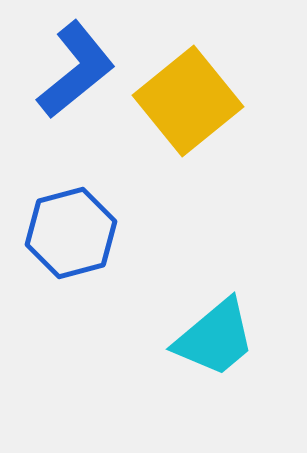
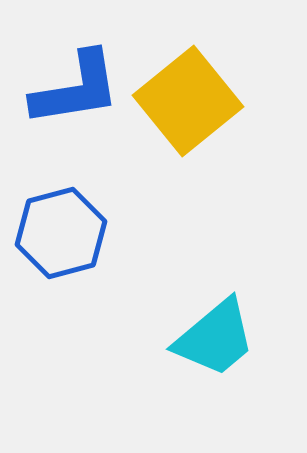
blue L-shape: moved 19 px down; rotated 30 degrees clockwise
blue hexagon: moved 10 px left
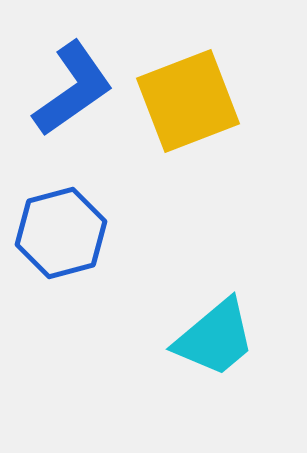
blue L-shape: moved 3 px left; rotated 26 degrees counterclockwise
yellow square: rotated 18 degrees clockwise
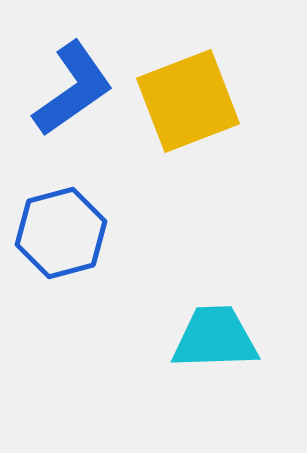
cyan trapezoid: rotated 142 degrees counterclockwise
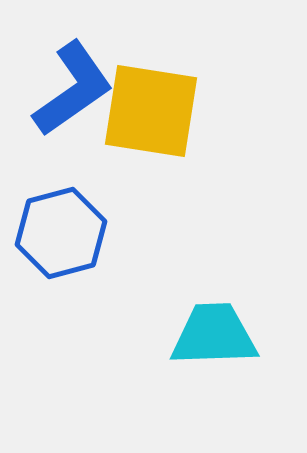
yellow square: moved 37 px left, 10 px down; rotated 30 degrees clockwise
cyan trapezoid: moved 1 px left, 3 px up
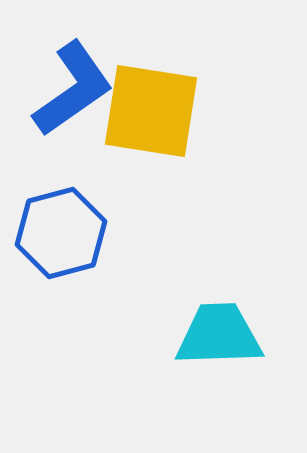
cyan trapezoid: moved 5 px right
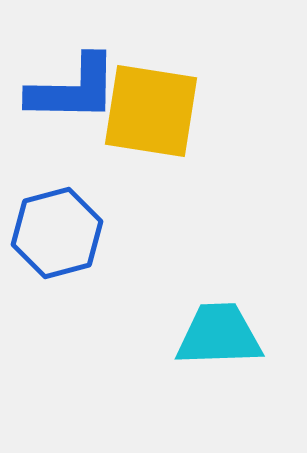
blue L-shape: rotated 36 degrees clockwise
blue hexagon: moved 4 px left
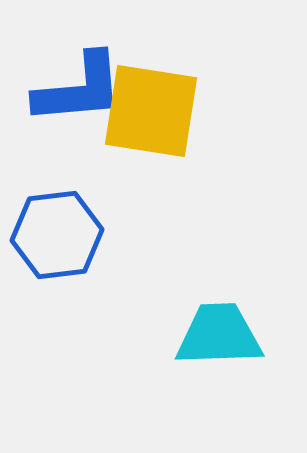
blue L-shape: moved 6 px right; rotated 6 degrees counterclockwise
blue hexagon: moved 2 px down; rotated 8 degrees clockwise
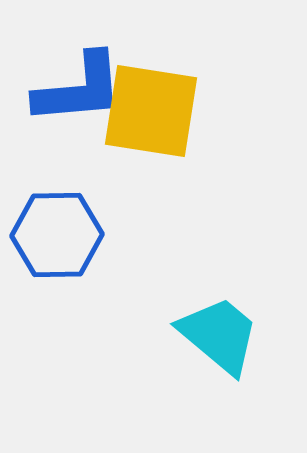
blue hexagon: rotated 6 degrees clockwise
cyan trapezoid: rotated 42 degrees clockwise
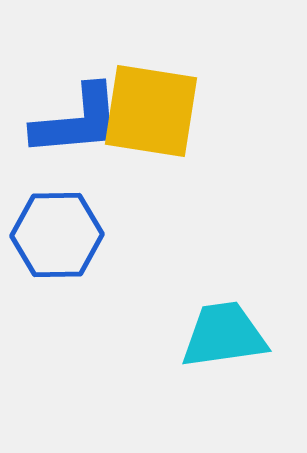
blue L-shape: moved 2 px left, 32 px down
cyan trapezoid: moved 5 px right; rotated 48 degrees counterclockwise
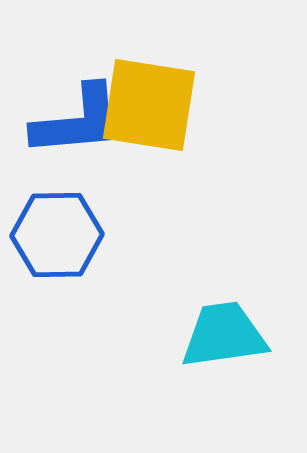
yellow square: moved 2 px left, 6 px up
